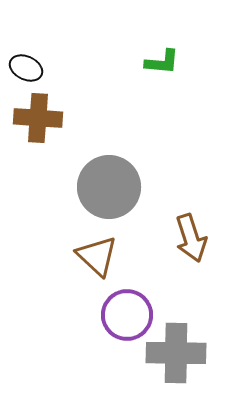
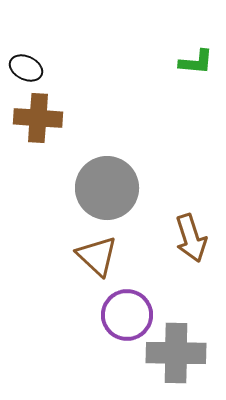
green L-shape: moved 34 px right
gray circle: moved 2 px left, 1 px down
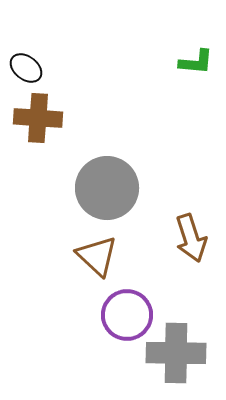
black ellipse: rotated 12 degrees clockwise
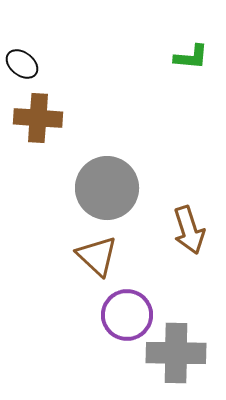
green L-shape: moved 5 px left, 5 px up
black ellipse: moved 4 px left, 4 px up
brown arrow: moved 2 px left, 8 px up
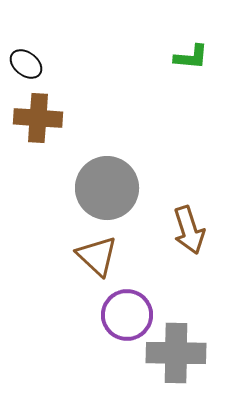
black ellipse: moved 4 px right
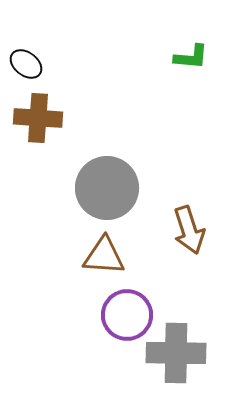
brown triangle: moved 7 px right; rotated 39 degrees counterclockwise
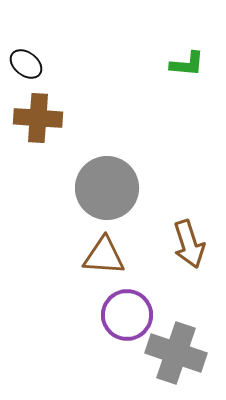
green L-shape: moved 4 px left, 7 px down
brown arrow: moved 14 px down
gray cross: rotated 18 degrees clockwise
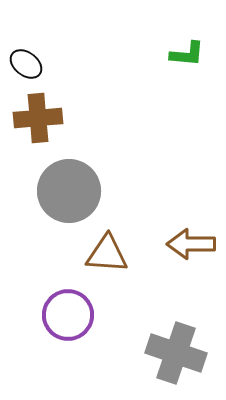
green L-shape: moved 10 px up
brown cross: rotated 9 degrees counterclockwise
gray circle: moved 38 px left, 3 px down
brown arrow: moved 2 px right; rotated 108 degrees clockwise
brown triangle: moved 3 px right, 2 px up
purple circle: moved 59 px left
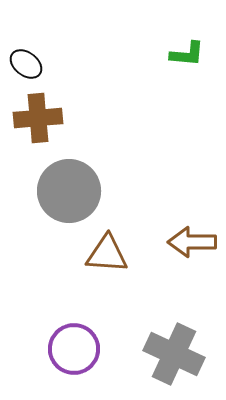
brown arrow: moved 1 px right, 2 px up
purple circle: moved 6 px right, 34 px down
gray cross: moved 2 px left, 1 px down; rotated 6 degrees clockwise
